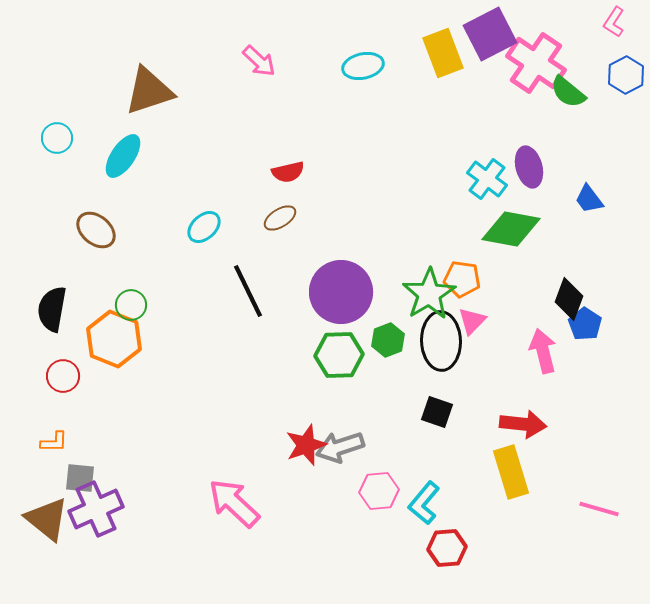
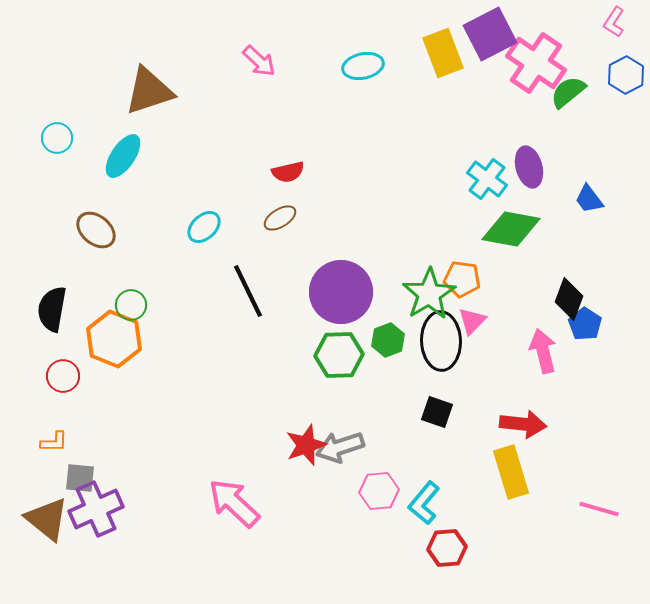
green semicircle at (568, 92): rotated 102 degrees clockwise
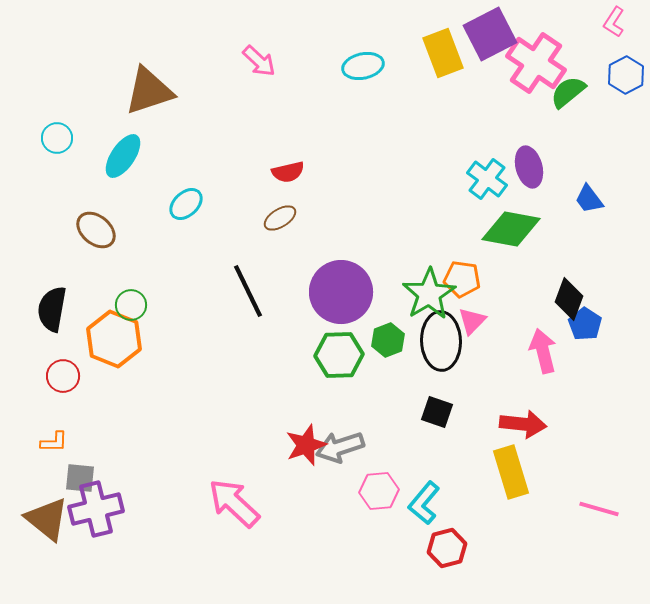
cyan ellipse at (204, 227): moved 18 px left, 23 px up
purple cross at (96, 509): rotated 10 degrees clockwise
red hexagon at (447, 548): rotated 9 degrees counterclockwise
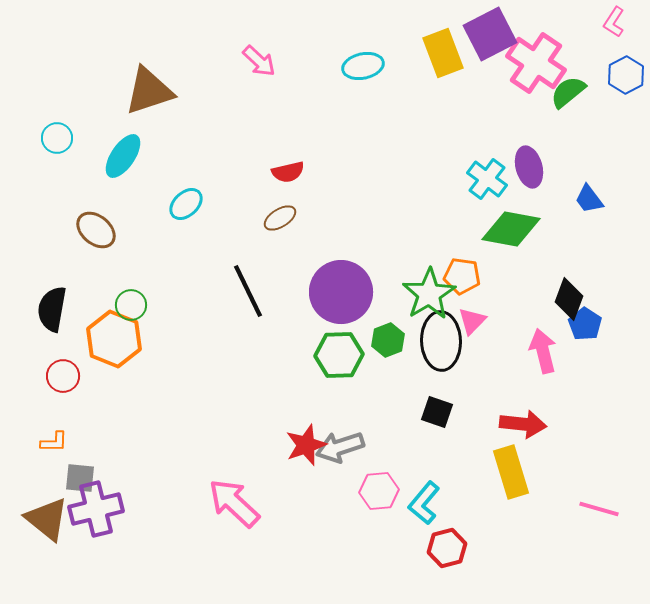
orange pentagon at (462, 279): moved 3 px up
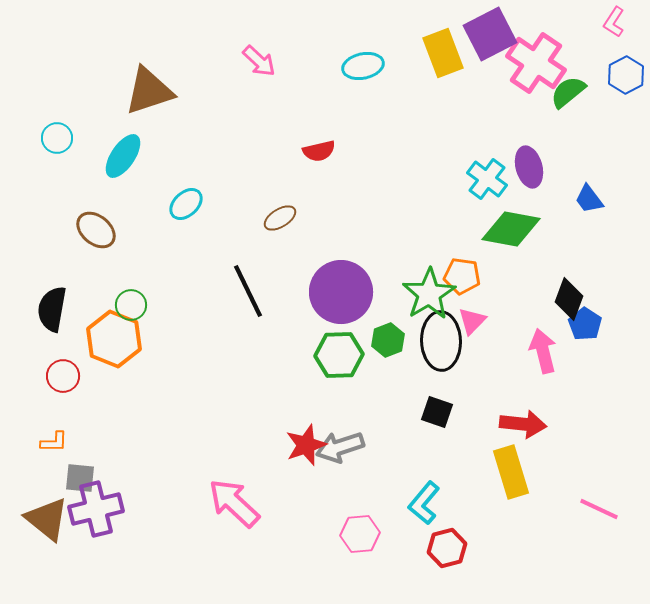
red semicircle at (288, 172): moved 31 px right, 21 px up
pink hexagon at (379, 491): moved 19 px left, 43 px down
pink line at (599, 509): rotated 9 degrees clockwise
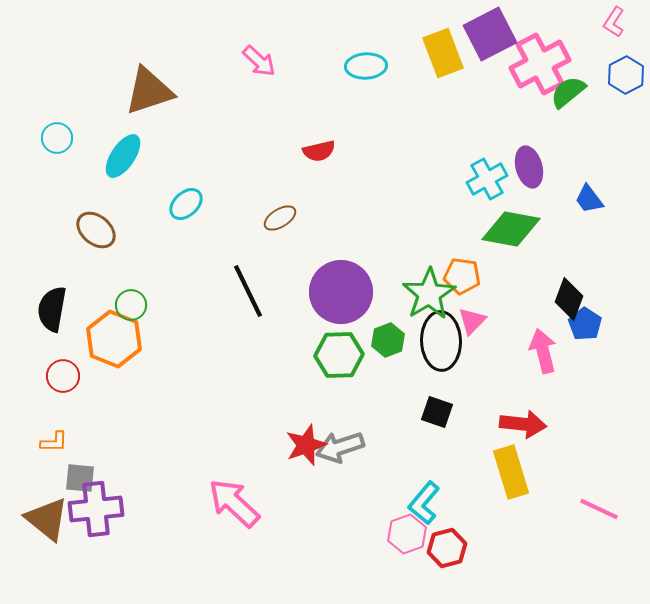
pink cross at (536, 63): moved 4 px right, 1 px down; rotated 28 degrees clockwise
cyan ellipse at (363, 66): moved 3 px right; rotated 9 degrees clockwise
cyan cross at (487, 179): rotated 24 degrees clockwise
purple cross at (96, 509): rotated 8 degrees clockwise
pink hexagon at (360, 534): moved 47 px right; rotated 15 degrees counterclockwise
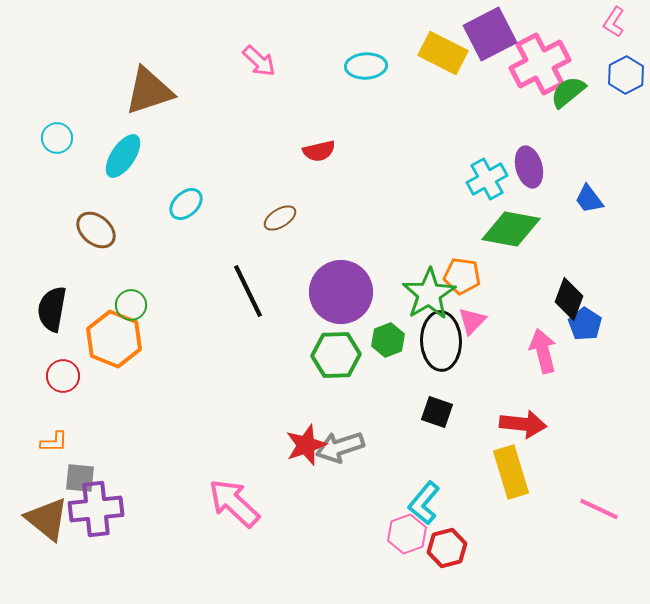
yellow rectangle at (443, 53): rotated 42 degrees counterclockwise
green hexagon at (339, 355): moved 3 px left
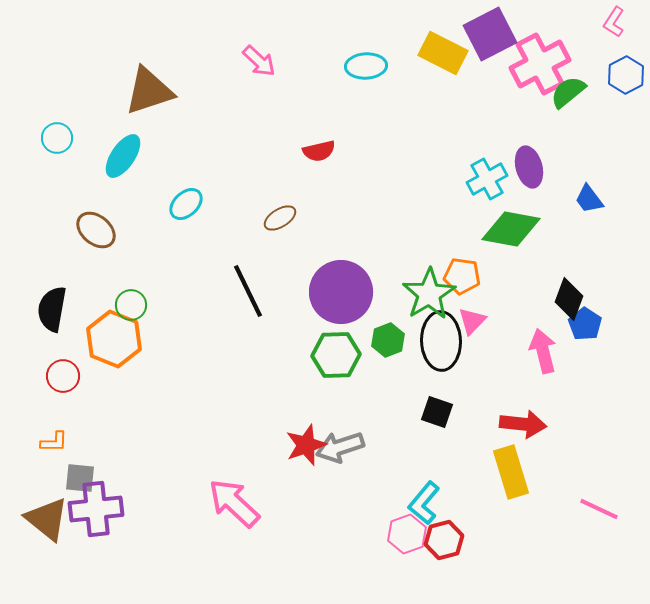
red hexagon at (447, 548): moved 3 px left, 8 px up
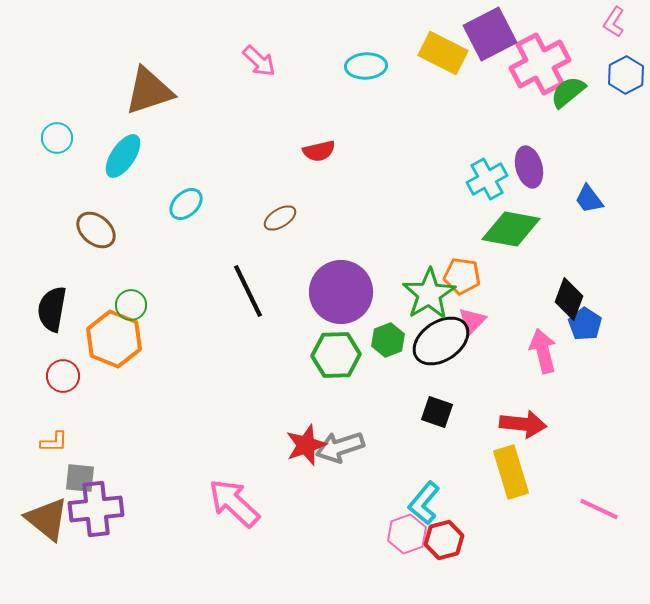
black ellipse at (441, 341): rotated 58 degrees clockwise
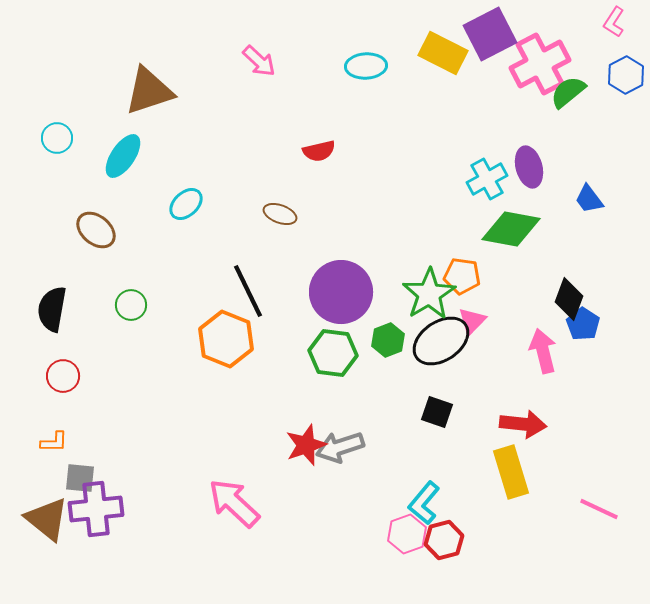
brown ellipse at (280, 218): moved 4 px up; rotated 52 degrees clockwise
blue pentagon at (585, 324): moved 2 px left
orange hexagon at (114, 339): moved 112 px right
green hexagon at (336, 355): moved 3 px left, 2 px up; rotated 9 degrees clockwise
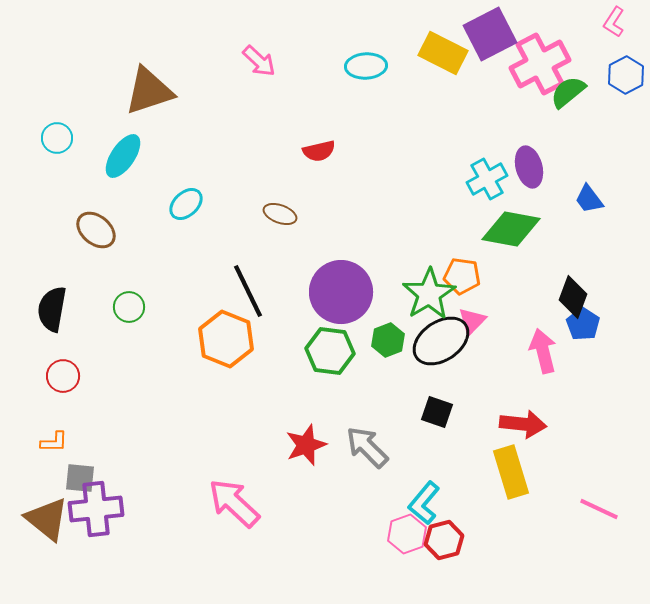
black diamond at (569, 299): moved 4 px right, 2 px up
green circle at (131, 305): moved 2 px left, 2 px down
green hexagon at (333, 353): moved 3 px left, 2 px up
gray arrow at (340, 447): moved 27 px right; rotated 63 degrees clockwise
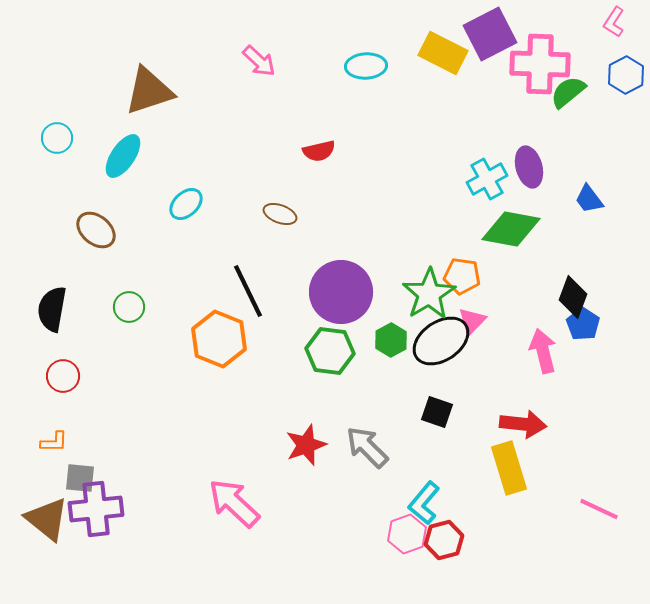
pink cross at (540, 64): rotated 30 degrees clockwise
orange hexagon at (226, 339): moved 7 px left
green hexagon at (388, 340): moved 3 px right; rotated 8 degrees counterclockwise
yellow rectangle at (511, 472): moved 2 px left, 4 px up
